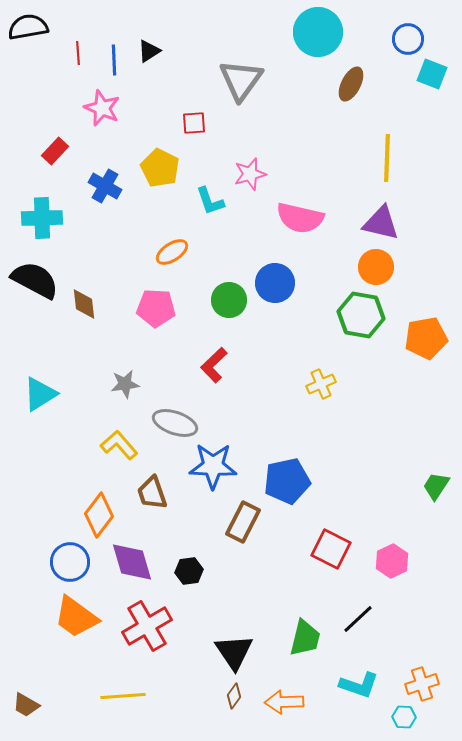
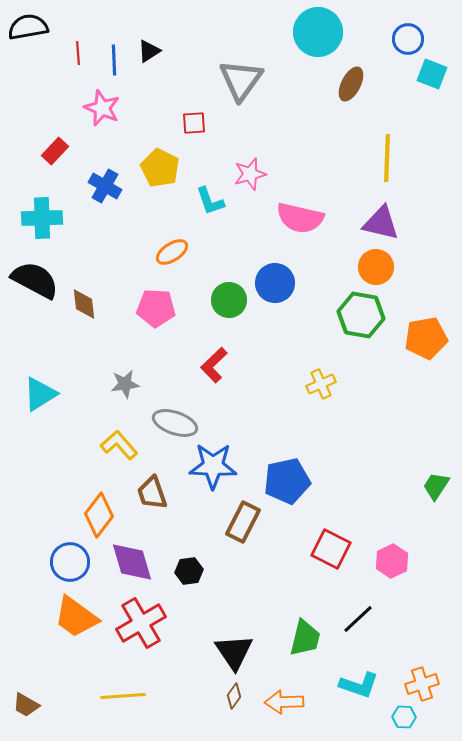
red cross at (147, 626): moved 6 px left, 3 px up
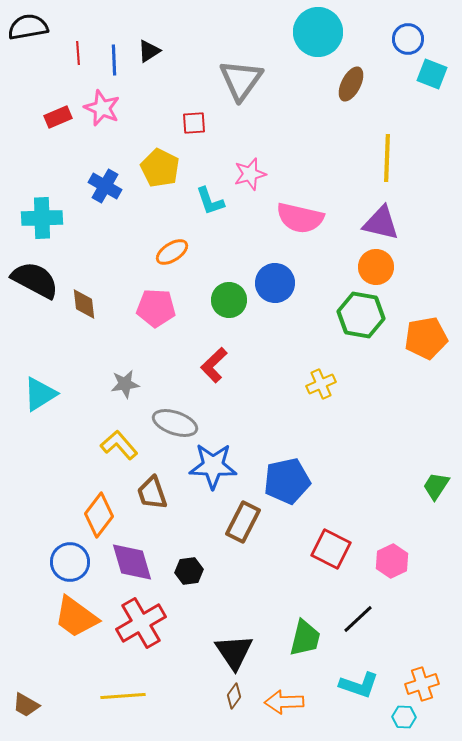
red rectangle at (55, 151): moved 3 px right, 34 px up; rotated 24 degrees clockwise
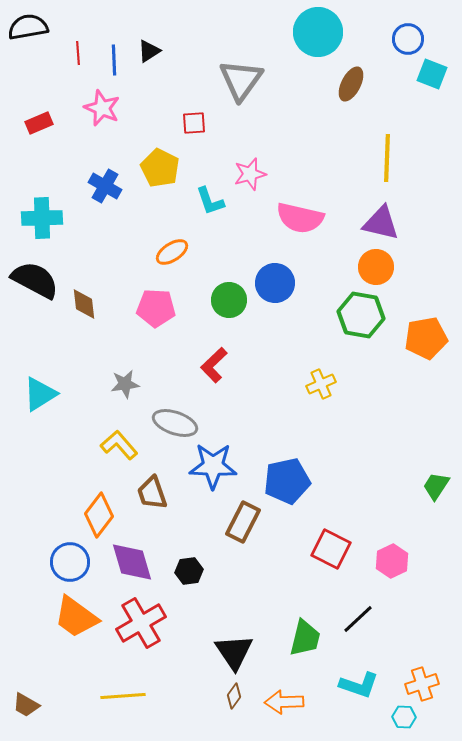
red rectangle at (58, 117): moved 19 px left, 6 px down
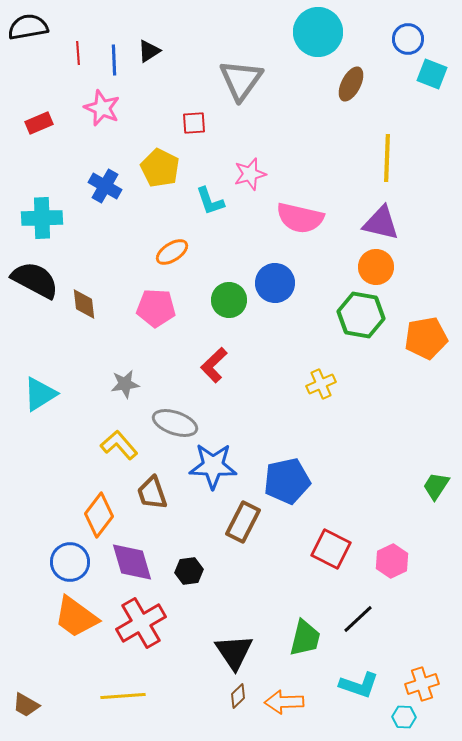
brown diamond at (234, 696): moved 4 px right; rotated 10 degrees clockwise
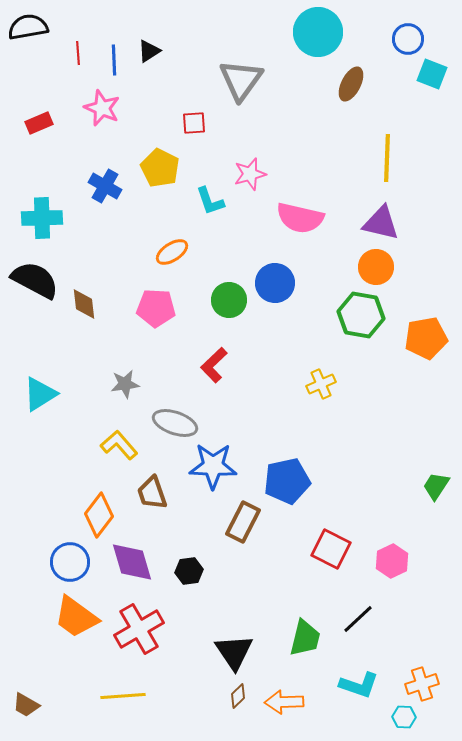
red cross at (141, 623): moved 2 px left, 6 px down
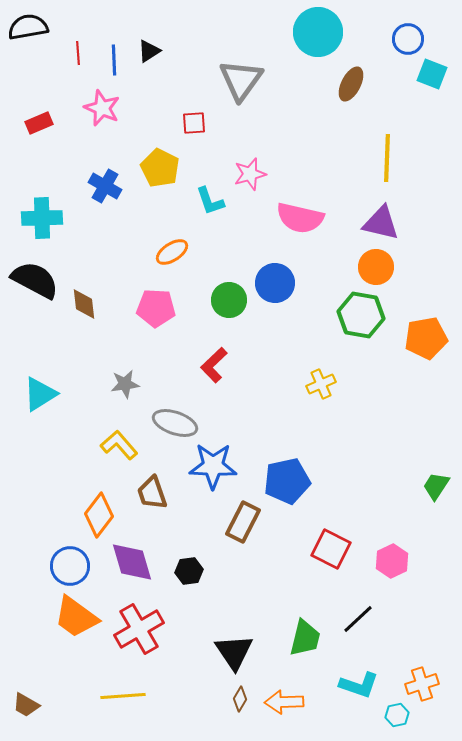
blue circle at (70, 562): moved 4 px down
brown diamond at (238, 696): moved 2 px right, 3 px down; rotated 15 degrees counterclockwise
cyan hexagon at (404, 717): moved 7 px left, 2 px up; rotated 15 degrees counterclockwise
